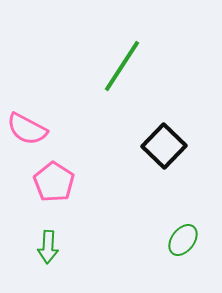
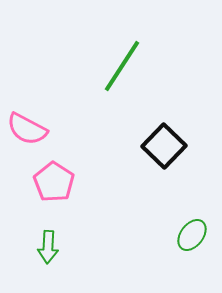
green ellipse: moved 9 px right, 5 px up
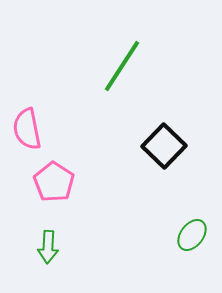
pink semicircle: rotated 51 degrees clockwise
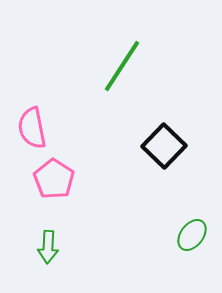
pink semicircle: moved 5 px right, 1 px up
pink pentagon: moved 3 px up
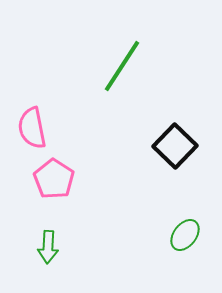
black square: moved 11 px right
green ellipse: moved 7 px left
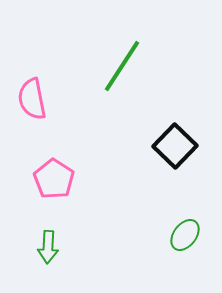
pink semicircle: moved 29 px up
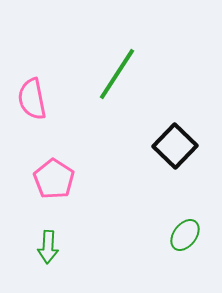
green line: moved 5 px left, 8 px down
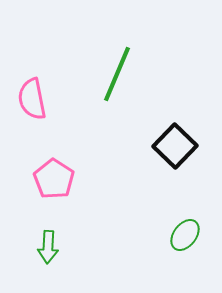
green line: rotated 10 degrees counterclockwise
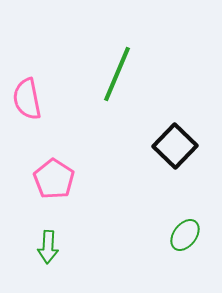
pink semicircle: moved 5 px left
